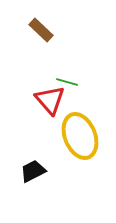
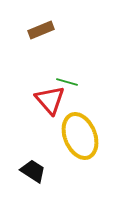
brown rectangle: rotated 65 degrees counterclockwise
black trapezoid: rotated 60 degrees clockwise
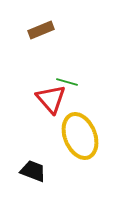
red triangle: moved 1 px right, 1 px up
black trapezoid: rotated 12 degrees counterclockwise
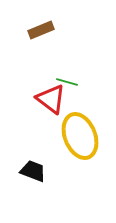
red triangle: rotated 12 degrees counterclockwise
